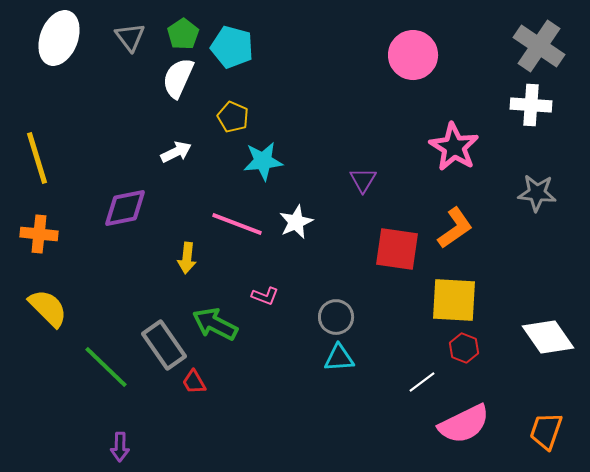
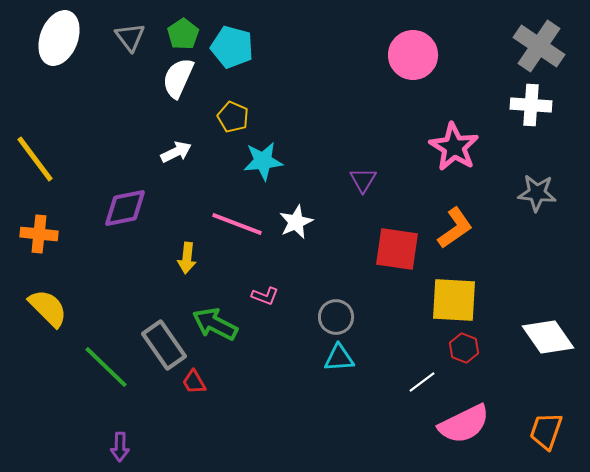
yellow line: moved 2 px left, 1 px down; rotated 20 degrees counterclockwise
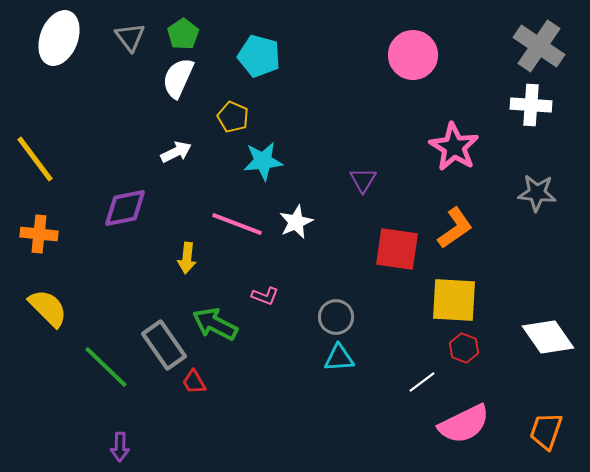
cyan pentagon: moved 27 px right, 9 px down
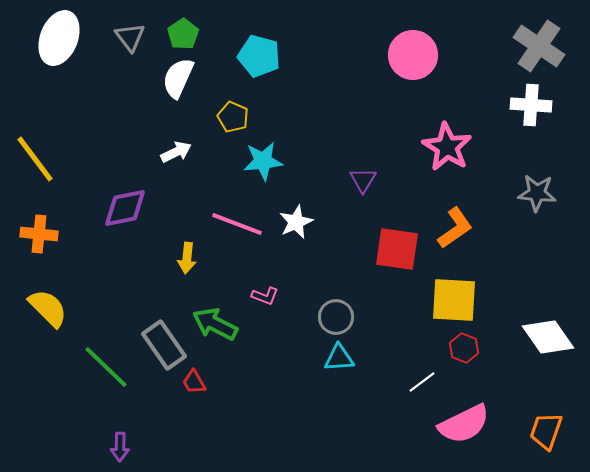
pink star: moved 7 px left
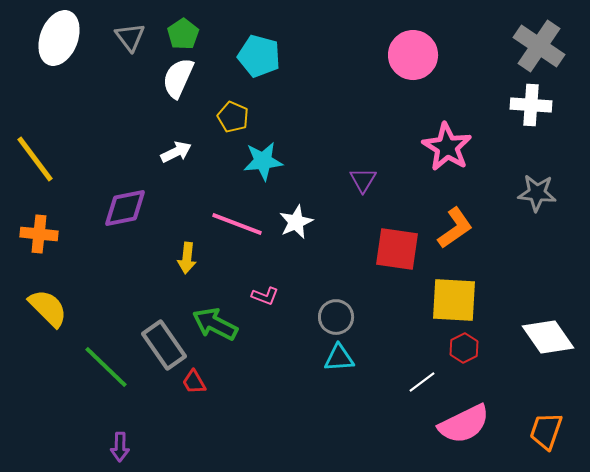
red hexagon: rotated 12 degrees clockwise
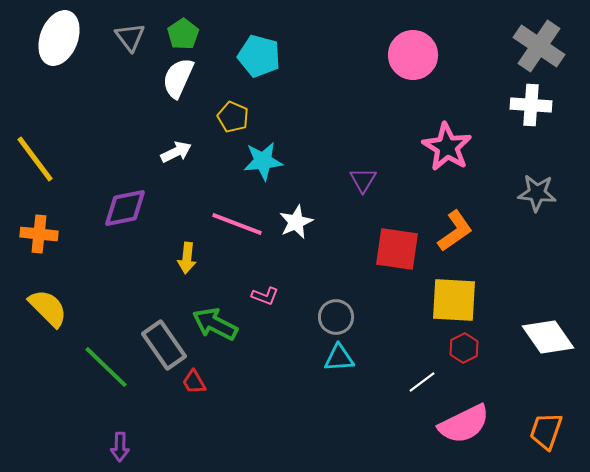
orange L-shape: moved 3 px down
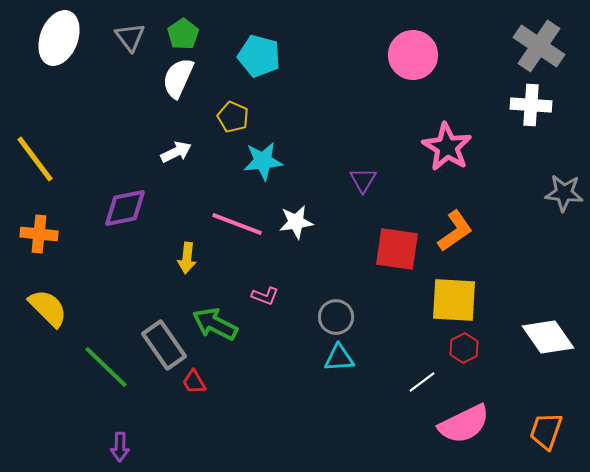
gray star: moved 27 px right
white star: rotated 16 degrees clockwise
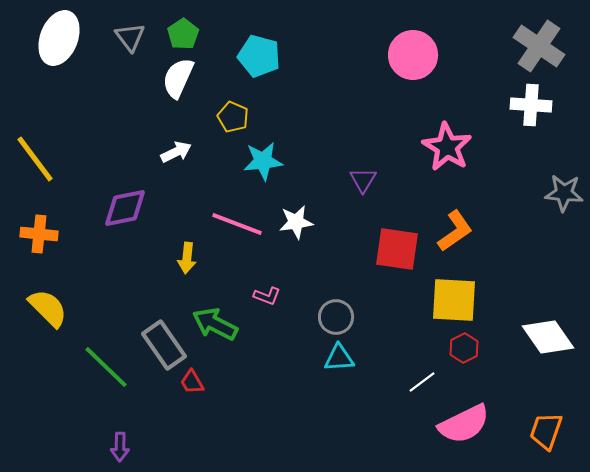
pink L-shape: moved 2 px right
red trapezoid: moved 2 px left
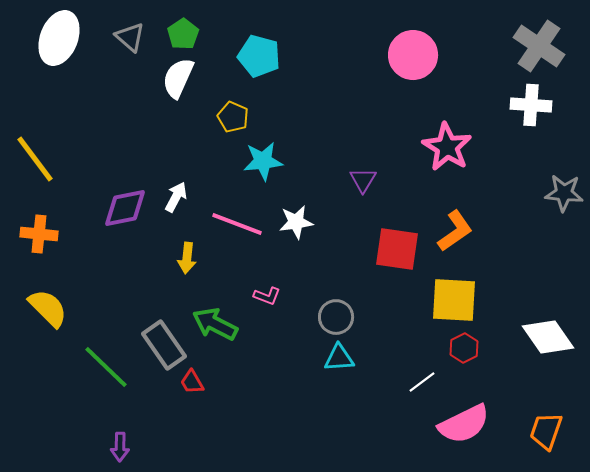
gray triangle: rotated 12 degrees counterclockwise
white arrow: moved 45 px down; rotated 36 degrees counterclockwise
